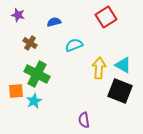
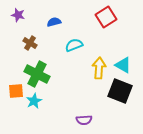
purple semicircle: rotated 84 degrees counterclockwise
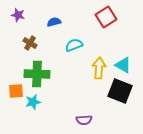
green cross: rotated 25 degrees counterclockwise
cyan star: moved 1 px left, 1 px down; rotated 14 degrees clockwise
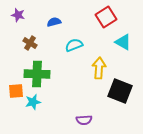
cyan triangle: moved 23 px up
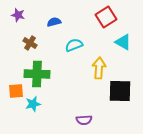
black square: rotated 20 degrees counterclockwise
cyan star: moved 2 px down
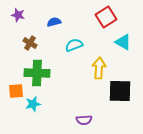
green cross: moved 1 px up
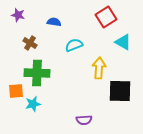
blue semicircle: rotated 24 degrees clockwise
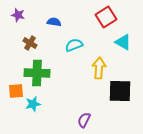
purple semicircle: rotated 119 degrees clockwise
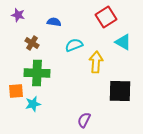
brown cross: moved 2 px right
yellow arrow: moved 3 px left, 6 px up
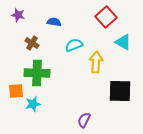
red square: rotated 10 degrees counterclockwise
